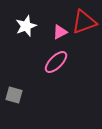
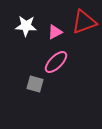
white star: rotated 25 degrees clockwise
pink triangle: moved 5 px left
gray square: moved 21 px right, 11 px up
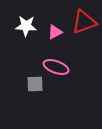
pink ellipse: moved 5 px down; rotated 65 degrees clockwise
gray square: rotated 18 degrees counterclockwise
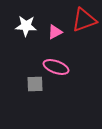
red triangle: moved 2 px up
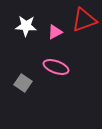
gray square: moved 12 px left, 1 px up; rotated 36 degrees clockwise
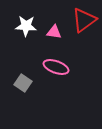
red triangle: rotated 16 degrees counterclockwise
pink triangle: moved 1 px left; rotated 35 degrees clockwise
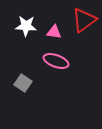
pink ellipse: moved 6 px up
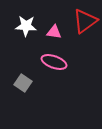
red triangle: moved 1 px right, 1 px down
pink ellipse: moved 2 px left, 1 px down
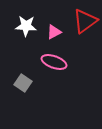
pink triangle: rotated 35 degrees counterclockwise
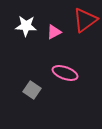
red triangle: moved 1 px up
pink ellipse: moved 11 px right, 11 px down
gray square: moved 9 px right, 7 px down
